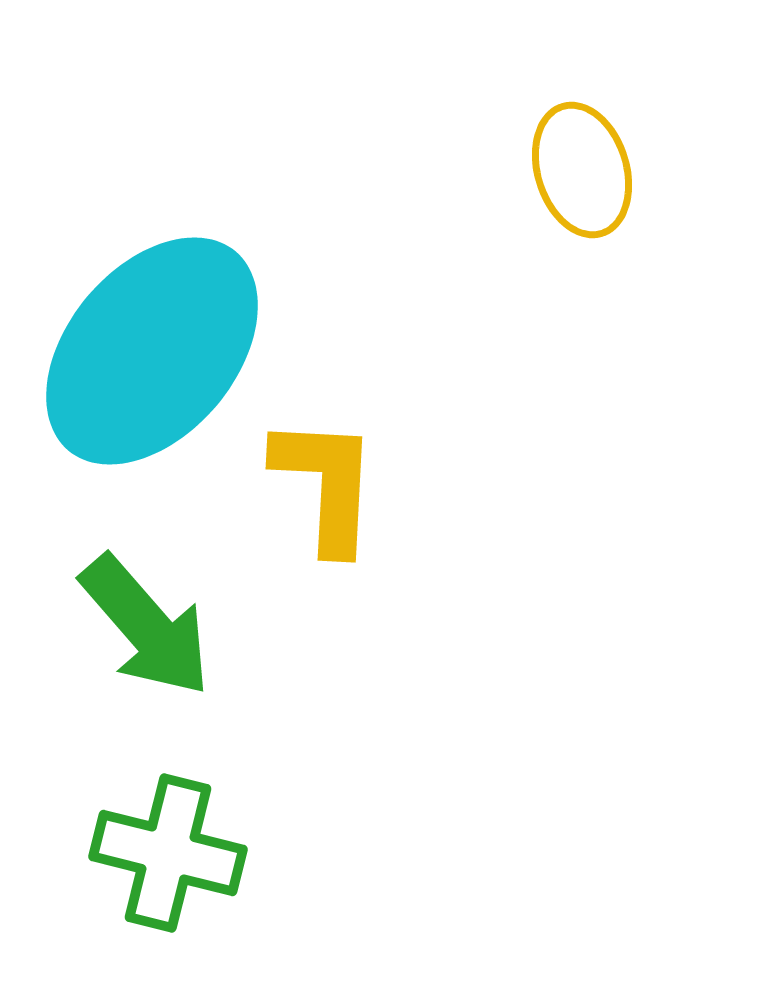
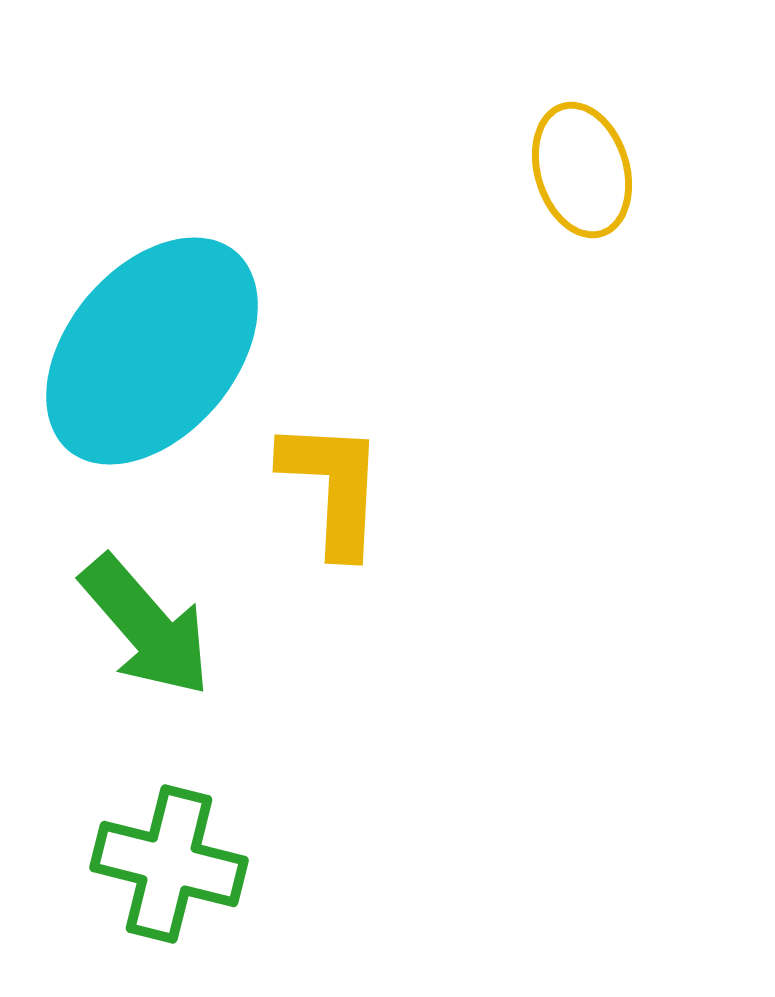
yellow L-shape: moved 7 px right, 3 px down
green cross: moved 1 px right, 11 px down
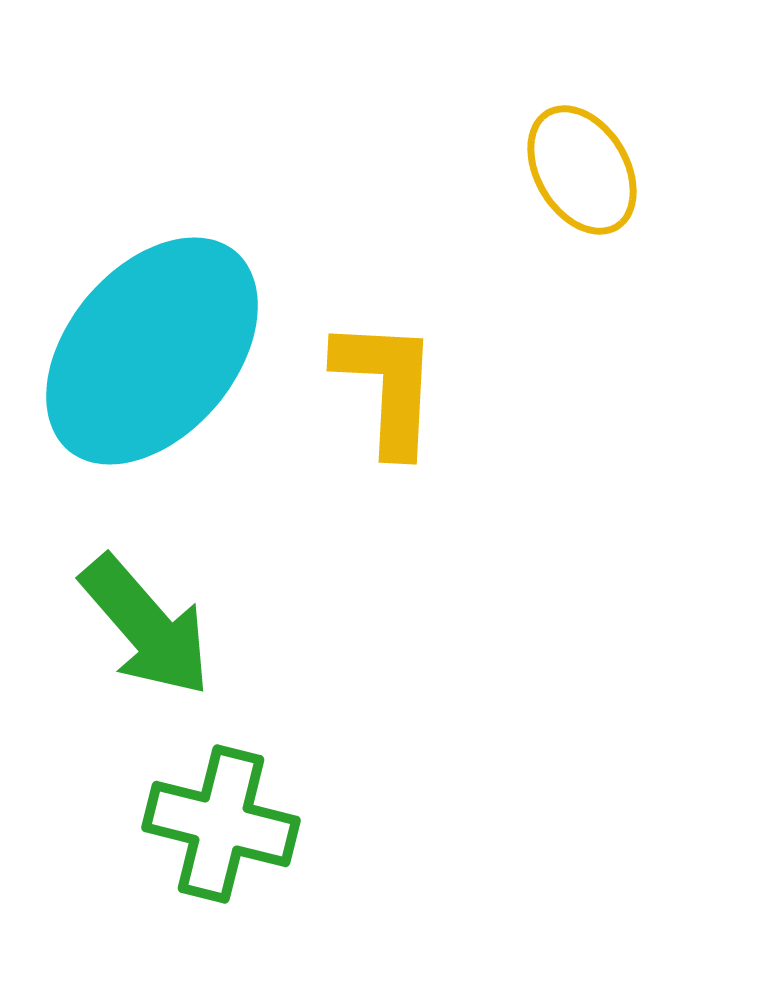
yellow ellipse: rotated 14 degrees counterclockwise
yellow L-shape: moved 54 px right, 101 px up
green cross: moved 52 px right, 40 px up
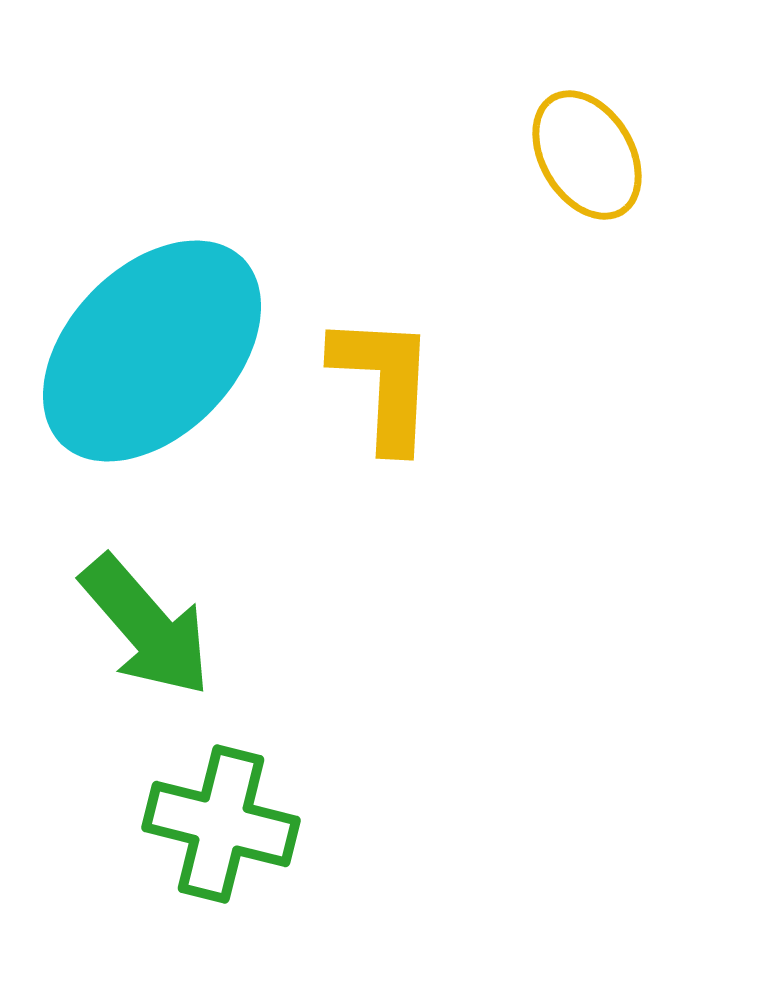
yellow ellipse: moved 5 px right, 15 px up
cyan ellipse: rotated 4 degrees clockwise
yellow L-shape: moved 3 px left, 4 px up
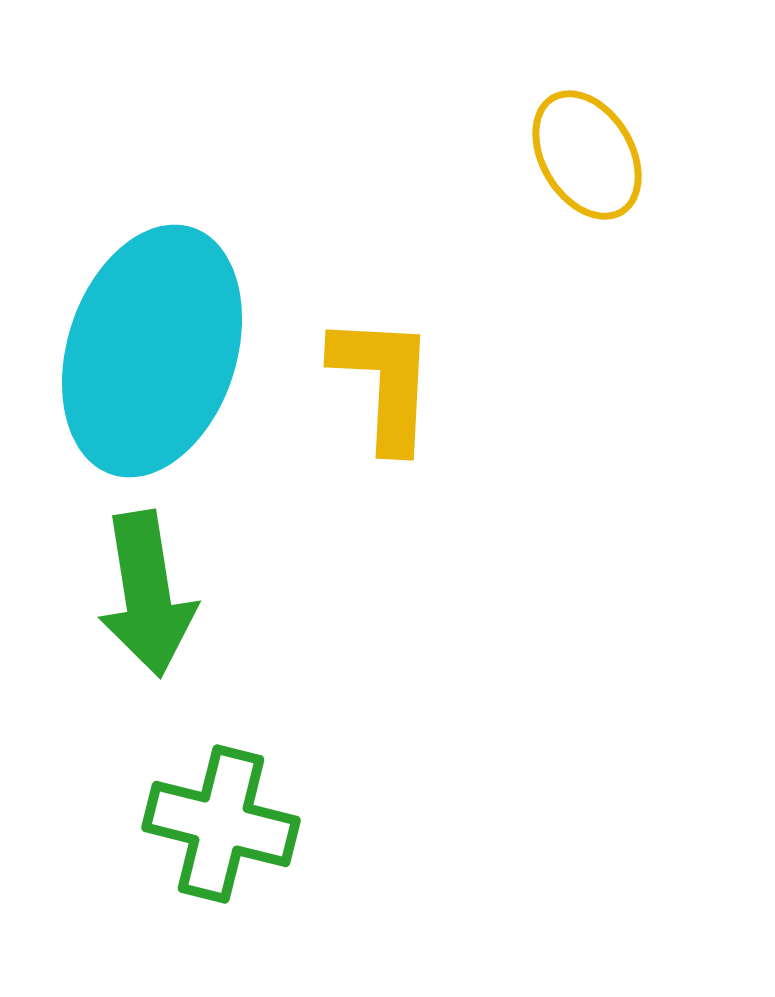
cyan ellipse: rotated 26 degrees counterclockwise
green arrow: moved 1 px right, 32 px up; rotated 32 degrees clockwise
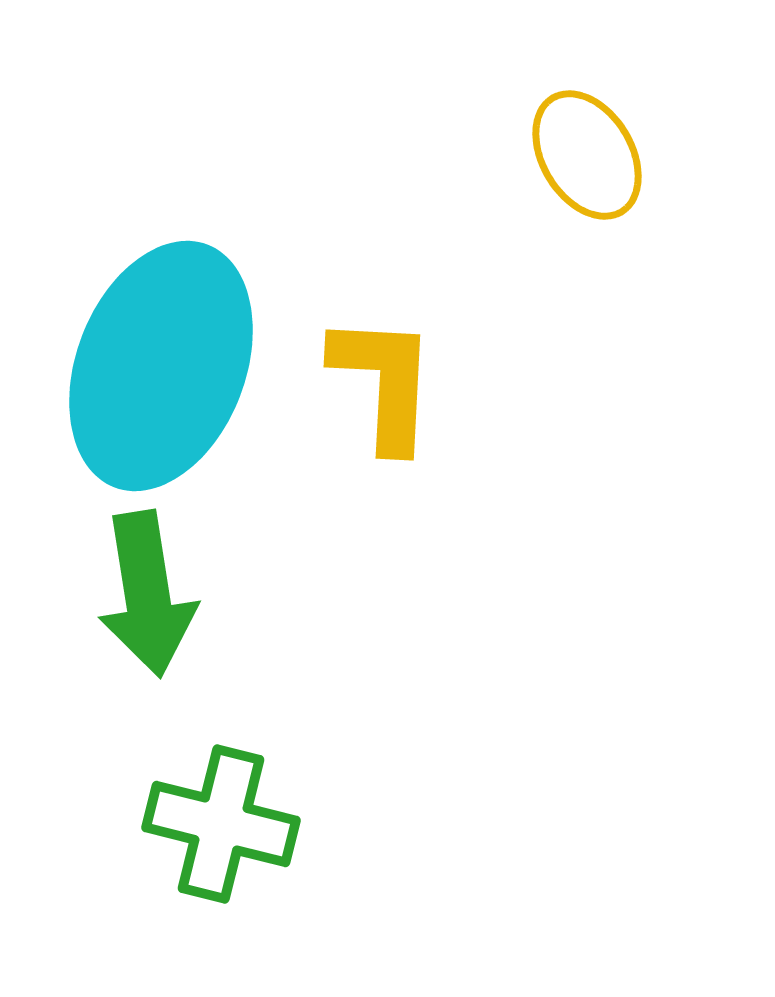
cyan ellipse: moved 9 px right, 15 px down; rotated 3 degrees clockwise
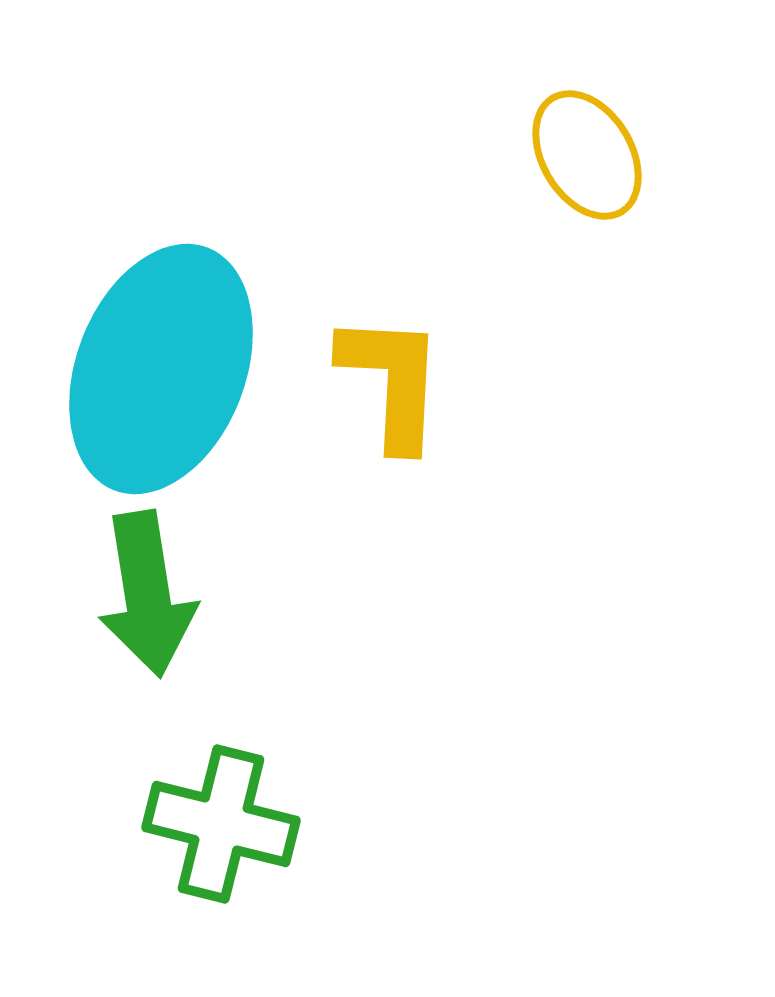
cyan ellipse: moved 3 px down
yellow L-shape: moved 8 px right, 1 px up
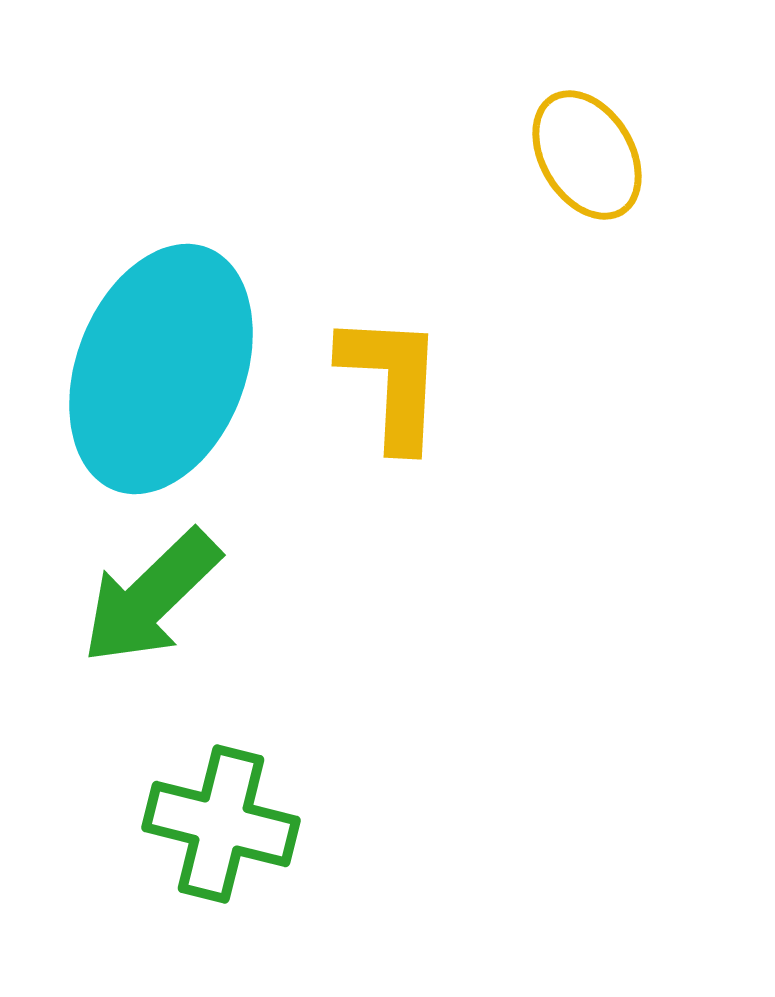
green arrow: moved 4 px right, 3 px down; rotated 55 degrees clockwise
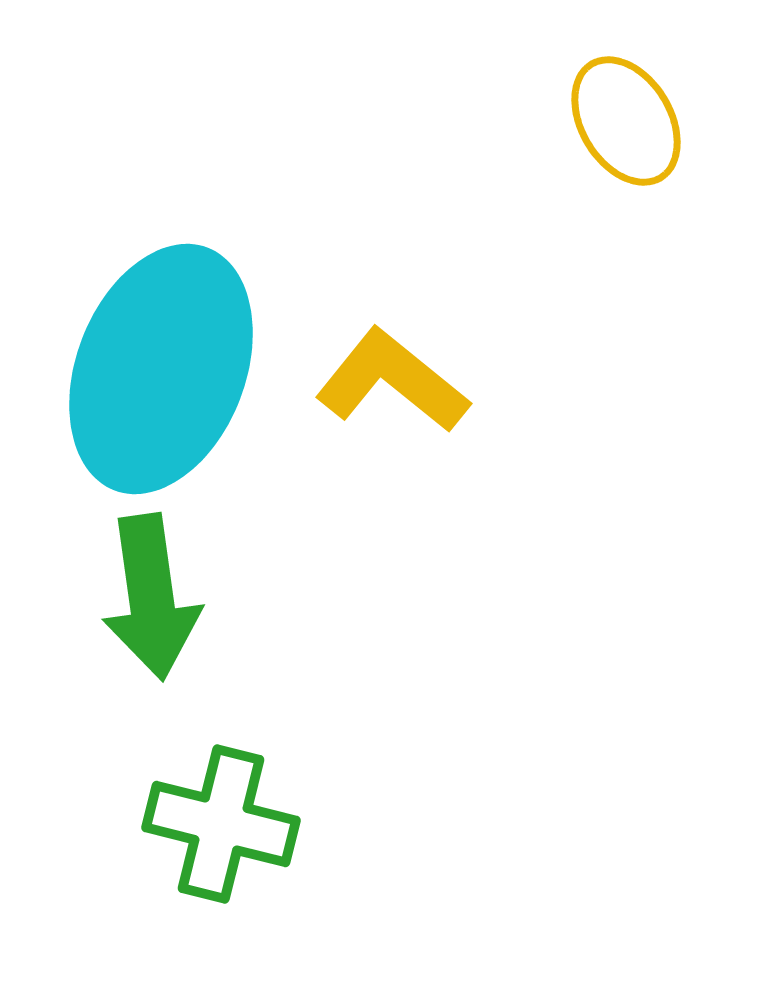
yellow ellipse: moved 39 px right, 34 px up
yellow L-shape: rotated 54 degrees counterclockwise
green arrow: rotated 54 degrees counterclockwise
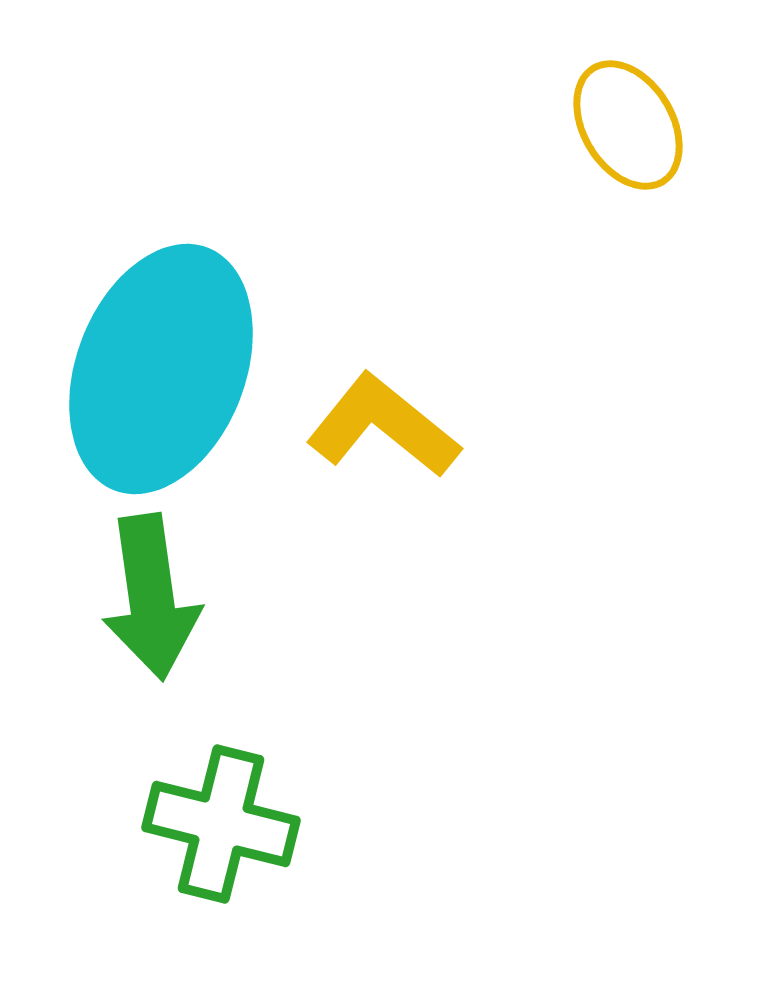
yellow ellipse: moved 2 px right, 4 px down
yellow L-shape: moved 9 px left, 45 px down
